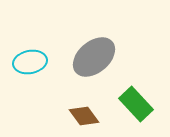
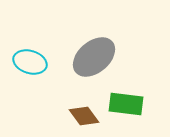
cyan ellipse: rotated 28 degrees clockwise
green rectangle: moved 10 px left; rotated 40 degrees counterclockwise
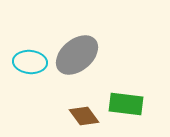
gray ellipse: moved 17 px left, 2 px up
cyan ellipse: rotated 12 degrees counterclockwise
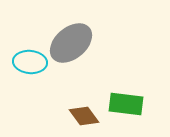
gray ellipse: moved 6 px left, 12 px up
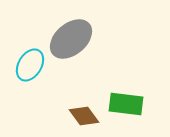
gray ellipse: moved 4 px up
cyan ellipse: moved 3 px down; rotated 64 degrees counterclockwise
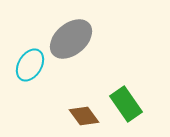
green rectangle: rotated 48 degrees clockwise
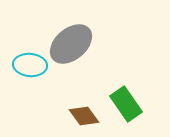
gray ellipse: moved 5 px down
cyan ellipse: rotated 64 degrees clockwise
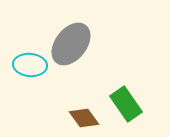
gray ellipse: rotated 12 degrees counterclockwise
brown diamond: moved 2 px down
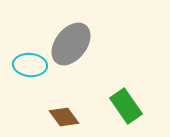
green rectangle: moved 2 px down
brown diamond: moved 20 px left, 1 px up
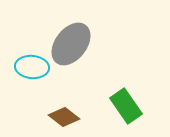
cyan ellipse: moved 2 px right, 2 px down
brown diamond: rotated 16 degrees counterclockwise
